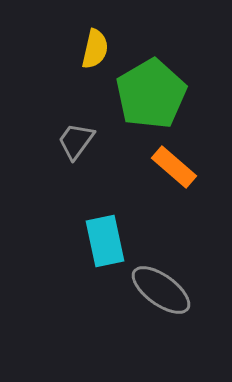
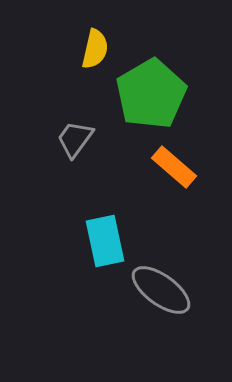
gray trapezoid: moved 1 px left, 2 px up
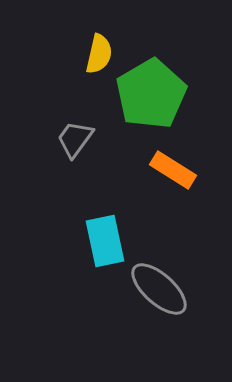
yellow semicircle: moved 4 px right, 5 px down
orange rectangle: moved 1 px left, 3 px down; rotated 9 degrees counterclockwise
gray ellipse: moved 2 px left, 1 px up; rotated 6 degrees clockwise
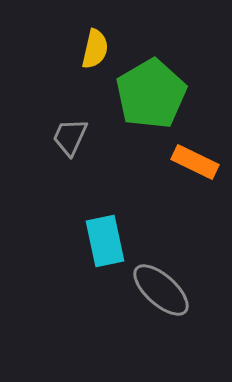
yellow semicircle: moved 4 px left, 5 px up
gray trapezoid: moved 5 px left, 2 px up; rotated 12 degrees counterclockwise
orange rectangle: moved 22 px right, 8 px up; rotated 6 degrees counterclockwise
gray ellipse: moved 2 px right, 1 px down
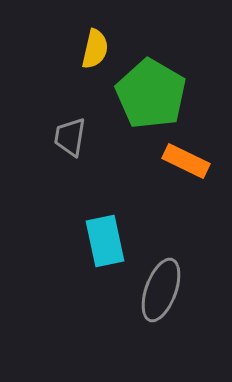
green pentagon: rotated 12 degrees counterclockwise
gray trapezoid: rotated 15 degrees counterclockwise
orange rectangle: moved 9 px left, 1 px up
gray ellipse: rotated 68 degrees clockwise
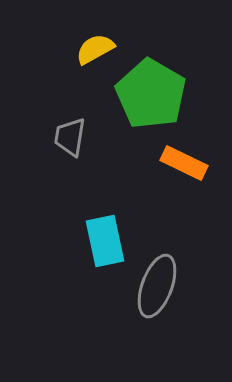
yellow semicircle: rotated 132 degrees counterclockwise
orange rectangle: moved 2 px left, 2 px down
gray ellipse: moved 4 px left, 4 px up
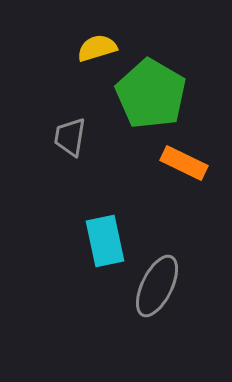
yellow semicircle: moved 2 px right, 1 px up; rotated 12 degrees clockwise
gray ellipse: rotated 6 degrees clockwise
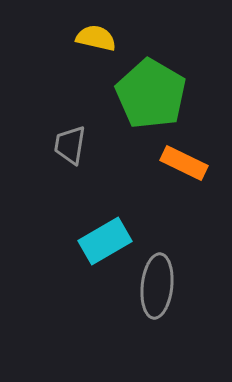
yellow semicircle: moved 1 px left, 10 px up; rotated 30 degrees clockwise
gray trapezoid: moved 8 px down
cyan rectangle: rotated 72 degrees clockwise
gray ellipse: rotated 20 degrees counterclockwise
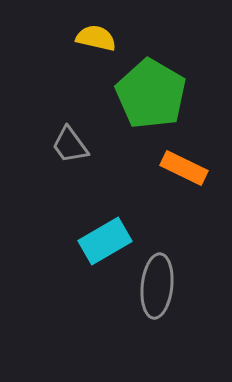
gray trapezoid: rotated 45 degrees counterclockwise
orange rectangle: moved 5 px down
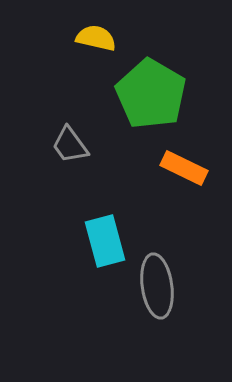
cyan rectangle: rotated 75 degrees counterclockwise
gray ellipse: rotated 14 degrees counterclockwise
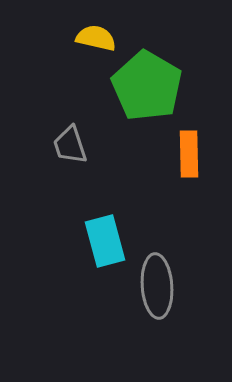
green pentagon: moved 4 px left, 8 px up
gray trapezoid: rotated 18 degrees clockwise
orange rectangle: moved 5 px right, 14 px up; rotated 63 degrees clockwise
gray ellipse: rotated 4 degrees clockwise
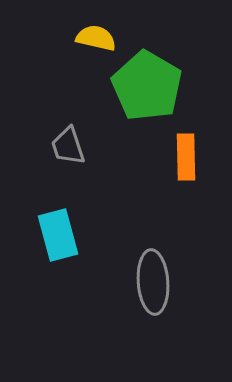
gray trapezoid: moved 2 px left, 1 px down
orange rectangle: moved 3 px left, 3 px down
cyan rectangle: moved 47 px left, 6 px up
gray ellipse: moved 4 px left, 4 px up
